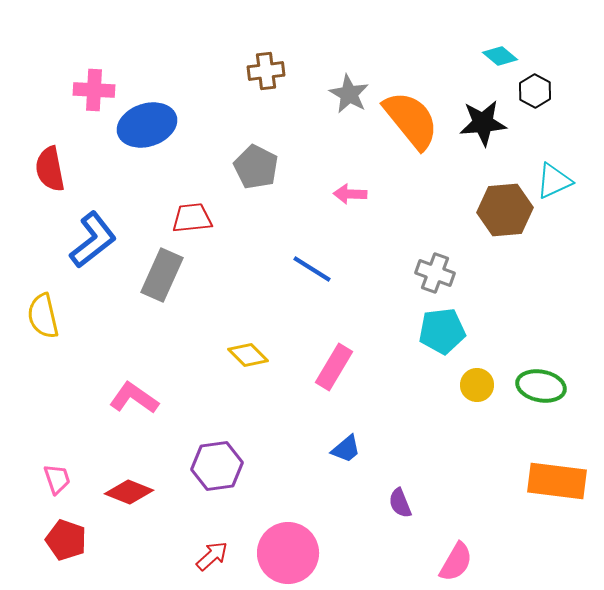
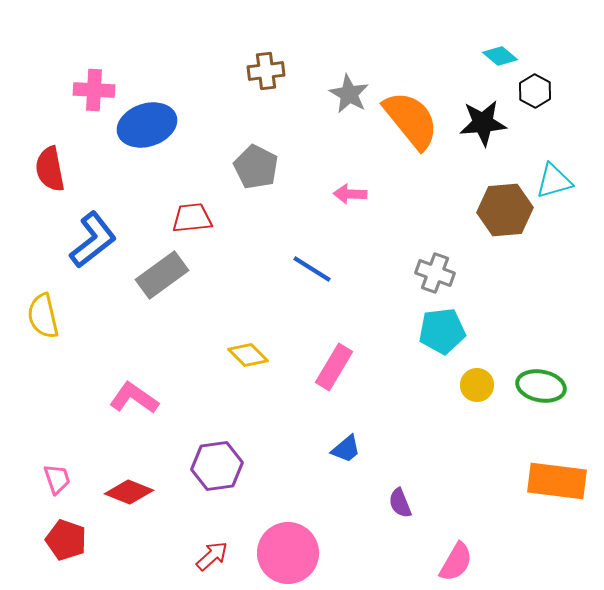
cyan triangle: rotated 9 degrees clockwise
gray rectangle: rotated 30 degrees clockwise
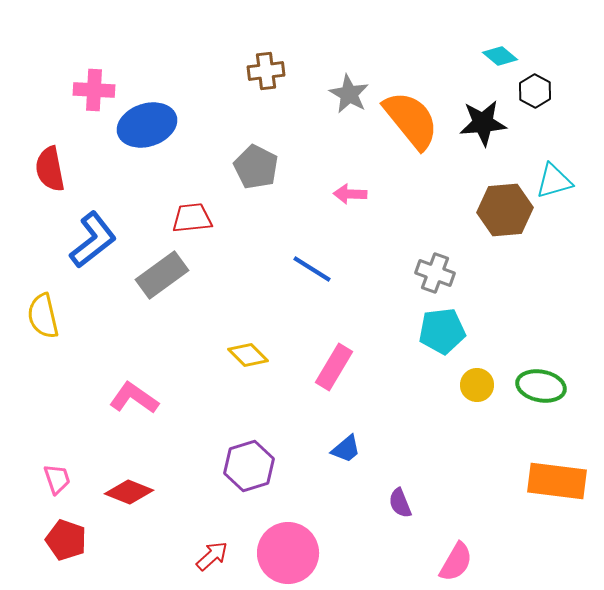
purple hexagon: moved 32 px right; rotated 9 degrees counterclockwise
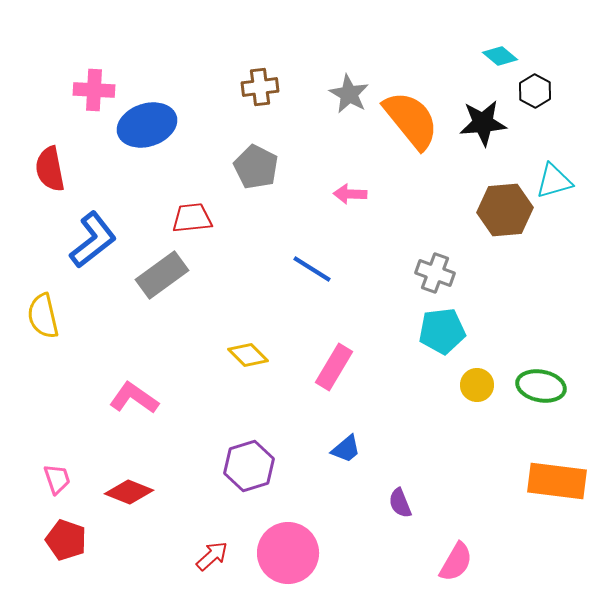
brown cross: moved 6 px left, 16 px down
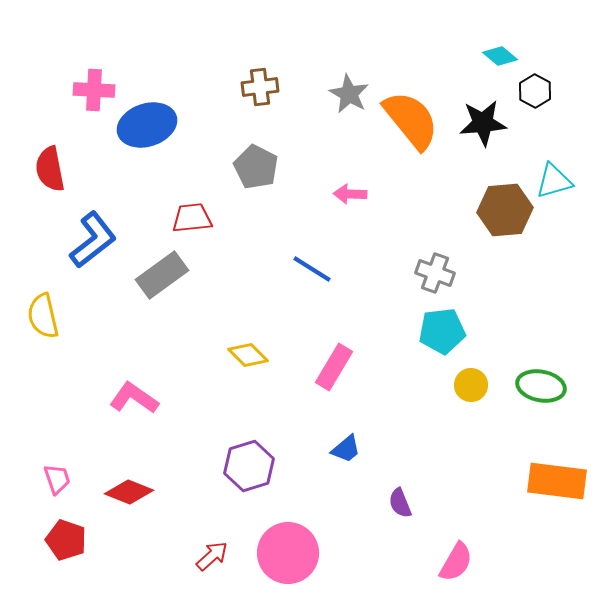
yellow circle: moved 6 px left
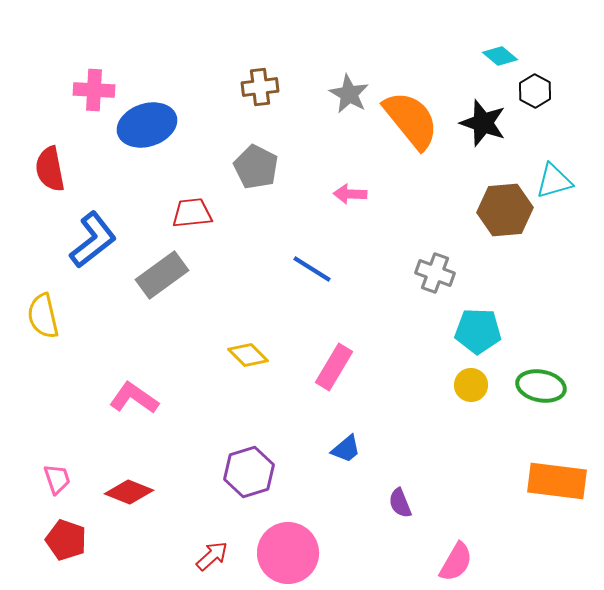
black star: rotated 24 degrees clockwise
red trapezoid: moved 5 px up
cyan pentagon: moved 36 px right; rotated 9 degrees clockwise
purple hexagon: moved 6 px down
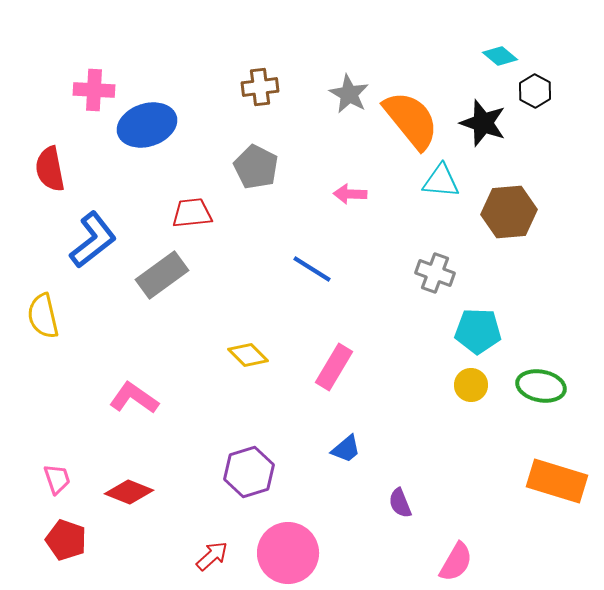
cyan triangle: moved 113 px left; rotated 21 degrees clockwise
brown hexagon: moved 4 px right, 2 px down
orange rectangle: rotated 10 degrees clockwise
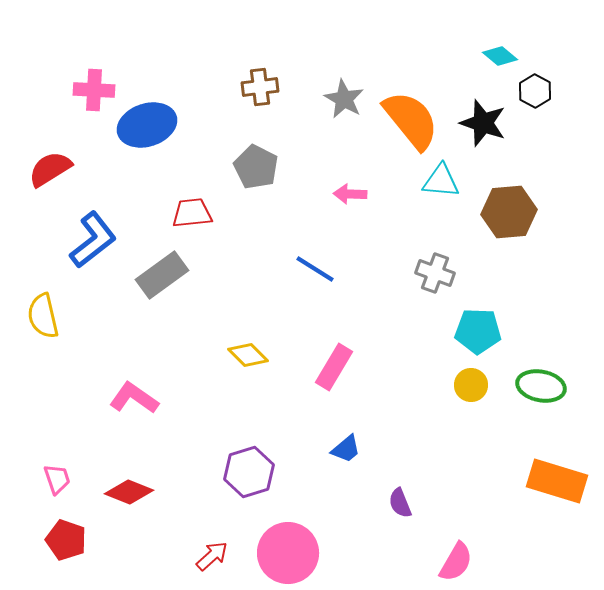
gray star: moved 5 px left, 5 px down
red semicircle: rotated 69 degrees clockwise
blue line: moved 3 px right
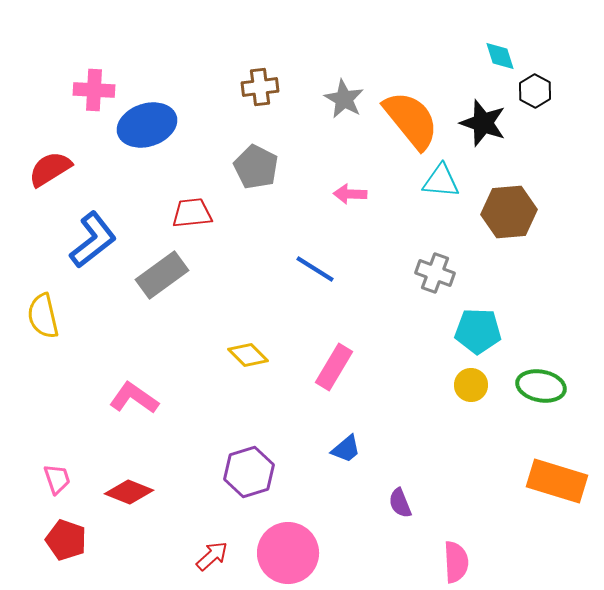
cyan diamond: rotated 32 degrees clockwise
pink semicircle: rotated 33 degrees counterclockwise
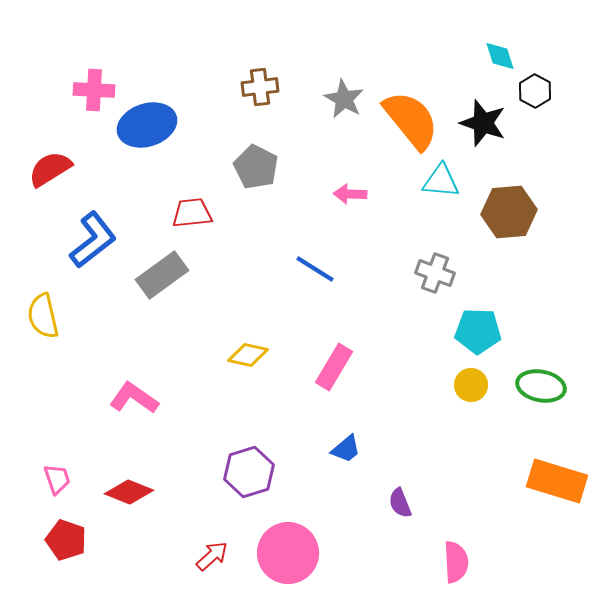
yellow diamond: rotated 33 degrees counterclockwise
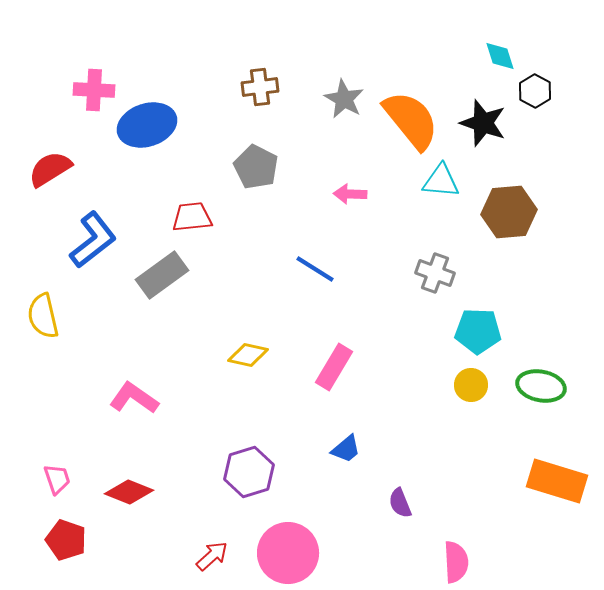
red trapezoid: moved 4 px down
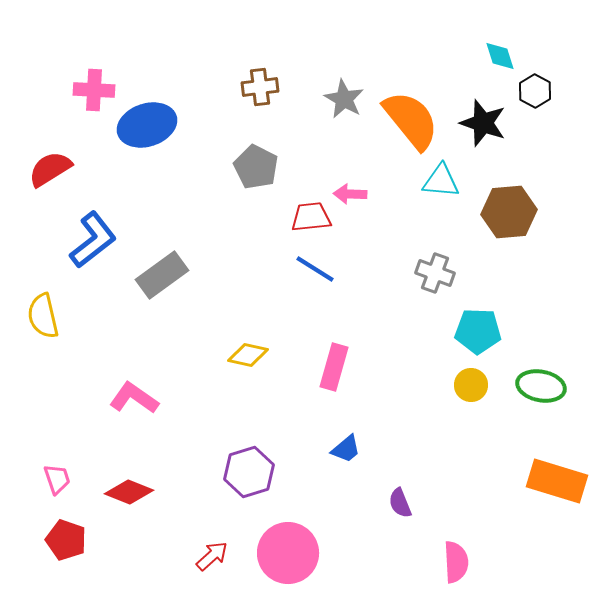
red trapezoid: moved 119 px right
pink rectangle: rotated 15 degrees counterclockwise
